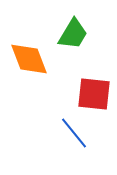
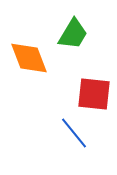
orange diamond: moved 1 px up
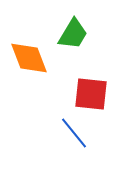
red square: moved 3 px left
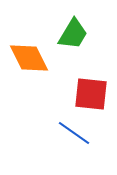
orange diamond: rotated 6 degrees counterclockwise
blue line: rotated 16 degrees counterclockwise
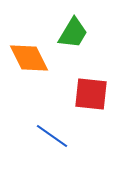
green trapezoid: moved 1 px up
blue line: moved 22 px left, 3 px down
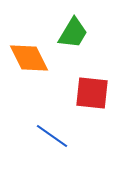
red square: moved 1 px right, 1 px up
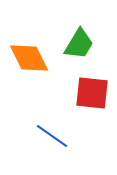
green trapezoid: moved 6 px right, 11 px down
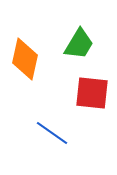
orange diamond: moved 4 px left, 1 px down; rotated 39 degrees clockwise
blue line: moved 3 px up
